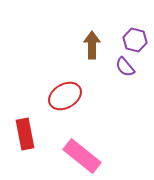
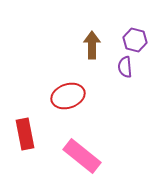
purple semicircle: rotated 35 degrees clockwise
red ellipse: moved 3 px right; rotated 12 degrees clockwise
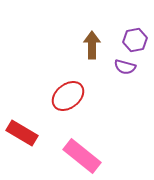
purple hexagon: rotated 25 degrees counterclockwise
purple semicircle: rotated 70 degrees counterclockwise
red ellipse: rotated 20 degrees counterclockwise
red rectangle: moved 3 px left, 1 px up; rotated 48 degrees counterclockwise
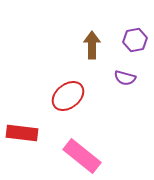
purple semicircle: moved 11 px down
red rectangle: rotated 24 degrees counterclockwise
